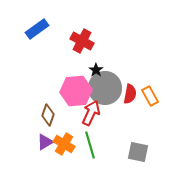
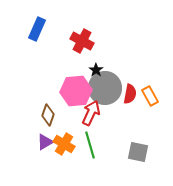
blue rectangle: rotated 30 degrees counterclockwise
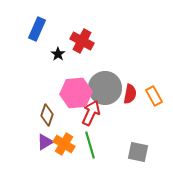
black star: moved 38 px left, 16 px up
pink hexagon: moved 2 px down
orange rectangle: moved 4 px right
brown diamond: moved 1 px left
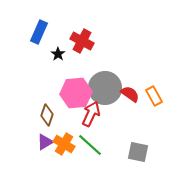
blue rectangle: moved 2 px right, 3 px down
red semicircle: rotated 66 degrees counterclockwise
red arrow: moved 1 px down
green line: rotated 32 degrees counterclockwise
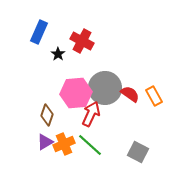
orange cross: rotated 35 degrees clockwise
gray square: rotated 15 degrees clockwise
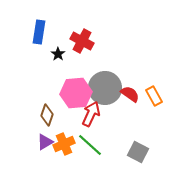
blue rectangle: rotated 15 degrees counterclockwise
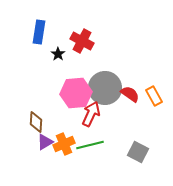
brown diamond: moved 11 px left, 7 px down; rotated 15 degrees counterclockwise
green line: rotated 56 degrees counterclockwise
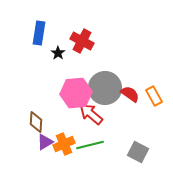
blue rectangle: moved 1 px down
black star: moved 1 px up
red arrow: rotated 75 degrees counterclockwise
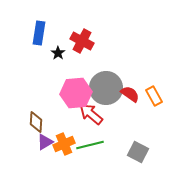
gray circle: moved 1 px right
